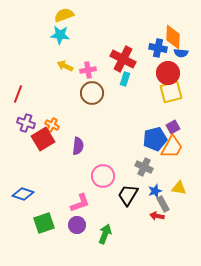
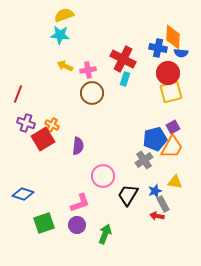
gray cross: moved 7 px up; rotated 30 degrees clockwise
yellow triangle: moved 4 px left, 6 px up
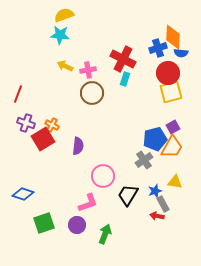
blue cross: rotated 30 degrees counterclockwise
pink L-shape: moved 8 px right
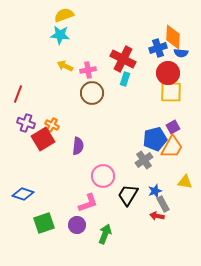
yellow square: rotated 15 degrees clockwise
yellow triangle: moved 10 px right
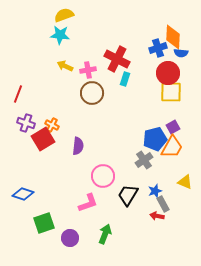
red cross: moved 6 px left
yellow triangle: rotated 14 degrees clockwise
purple circle: moved 7 px left, 13 px down
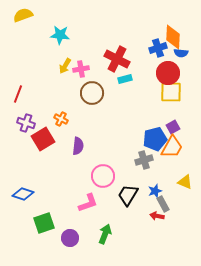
yellow semicircle: moved 41 px left
yellow arrow: rotated 84 degrees counterclockwise
pink cross: moved 7 px left, 1 px up
cyan rectangle: rotated 56 degrees clockwise
orange cross: moved 9 px right, 6 px up
gray cross: rotated 18 degrees clockwise
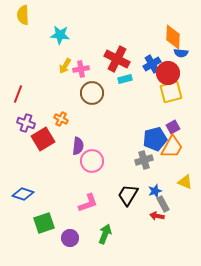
yellow semicircle: rotated 72 degrees counterclockwise
blue cross: moved 6 px left, 16 px down; rotated 12 degrees counterclockwise
yellow square: rotated 15 degrees counterclockwise
pink circle: moved 11 px left, 15 px up
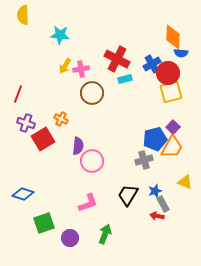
purple square: rotated 16 degrees counterclockwise
